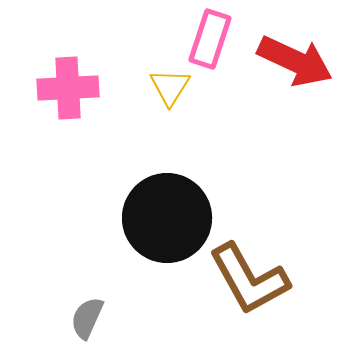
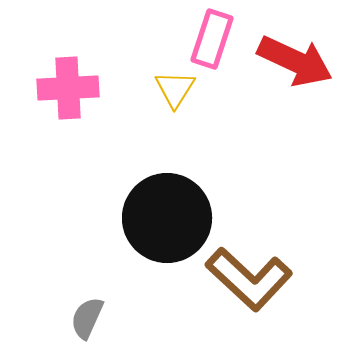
pink rectangle: moved 2 px right
yellow triangle: moved 5 px right, 2 px down
brown L-shape: rotated 18 degrees counterclockwise
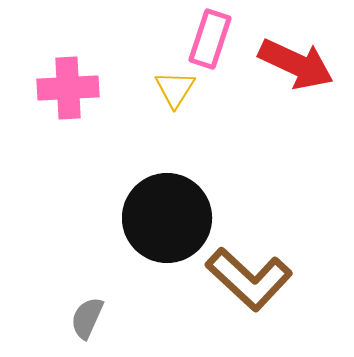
pink rectangle: moved 2 px left
red arrow: moved 1 px right, 3 px down
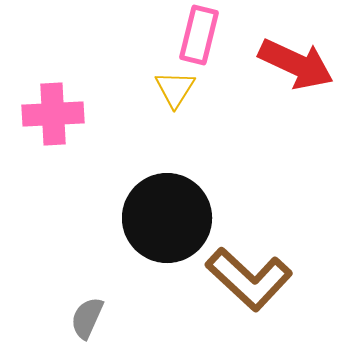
pink rectangle: moved 11 px left, 4 px up; rotated 4 degrees counterclockwise
pink cross: moved 15 px left, 26 px down
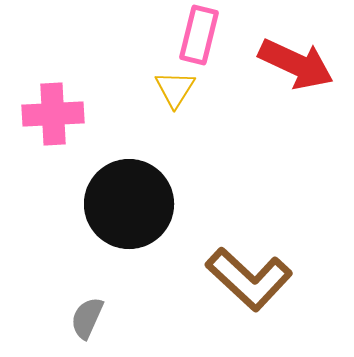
black circle: moved 38 px left, 14 px up
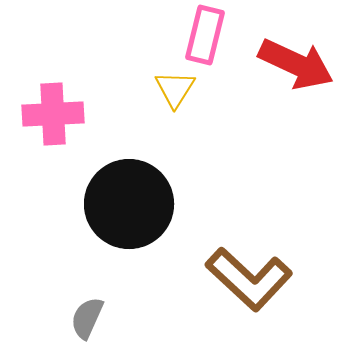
pink rectangle: moved 6 px right
